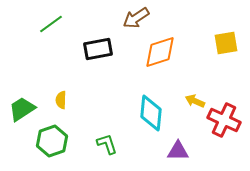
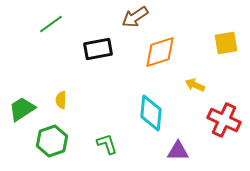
brown arrow: moved 1 px left, 1 px up
yellow arrow: moved 16 px up
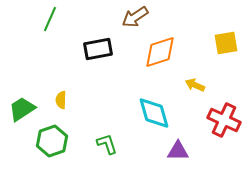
green line: moved 1 px left, 5 px up; rotated 30 degrees counterclockwise
cyan diamond: moved 3 px right; rotated 21 degrees counterclockwise
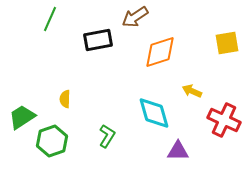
yellow square: moved 1 px right
black rectangle: moved 9 px up
yellow arrow: moved 3 px left, 6 px down
yellow semicircle: moved 4 px right, 1 px up
green trapezoid: moved 8 px down
green L-shape: moved 8 px up; rotated 50 degrees clockwise
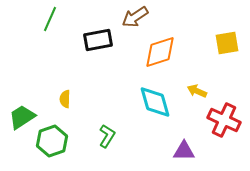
yellow arrow: moved 5 px right
cyan diamond: moved 1 px right, 11 px up
purple triangle: moved 6 px right
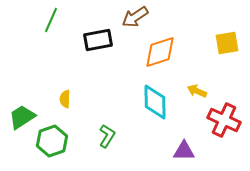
green line: moved 1 px right, 1 px down
cyan diamond: rotated 15 degrees clockwise
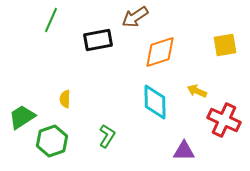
yellow square: moved 2 px left, 2 px down
